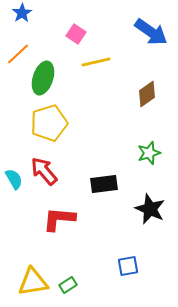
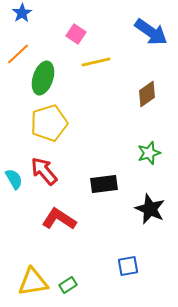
red L-shape: rotated 28 degrees clockwise
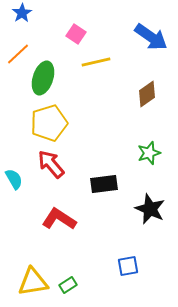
blue arrow: moved 5 px down
red arrow: moved 7 px right, 7 px up
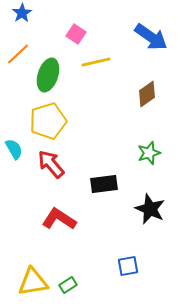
green ellipse: moved 5 px right, 3 px up
yellow pentagon: moved 1 px left, 2 px up
cyan semicircle: moved 30 px up
